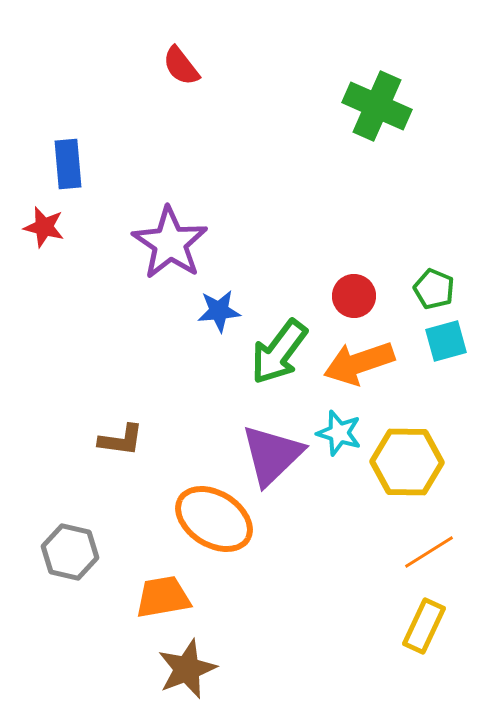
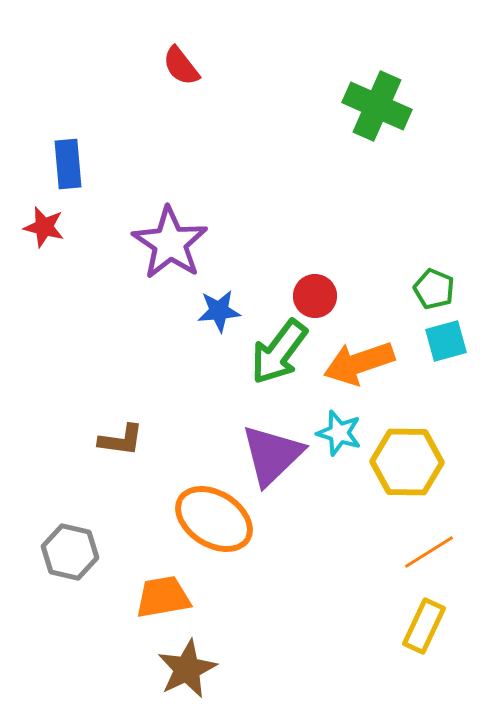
red circle: moved 39 px left
brown star: rotated 4 degrees counterclockwise
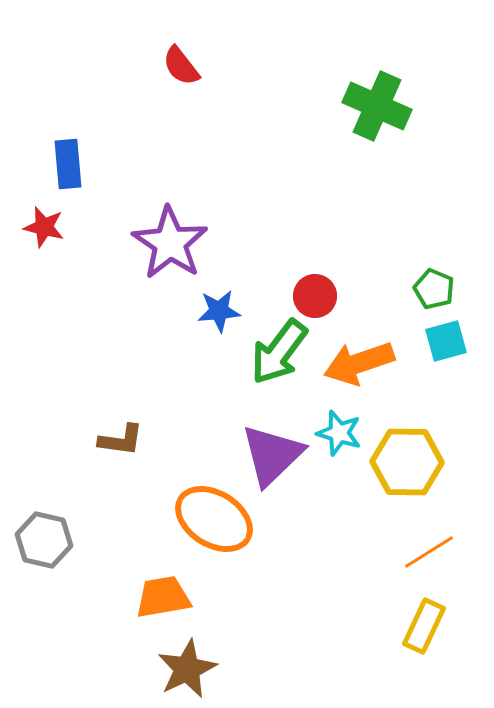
gray hexagon: moved 26 px left, 12 px up
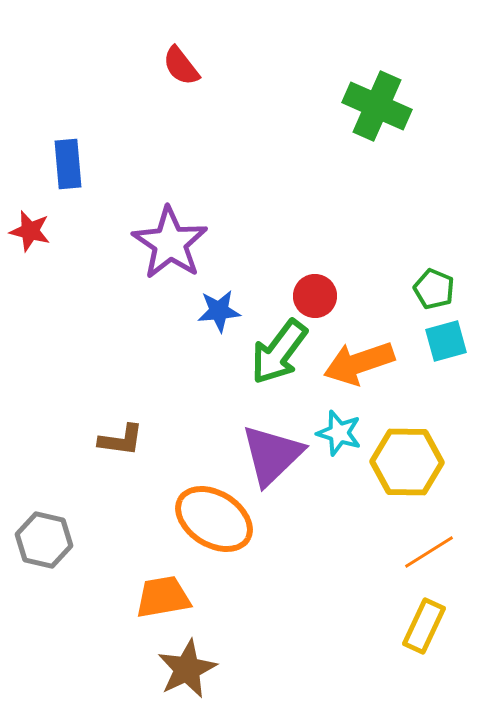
red star: moved 14 px left, 4 px down
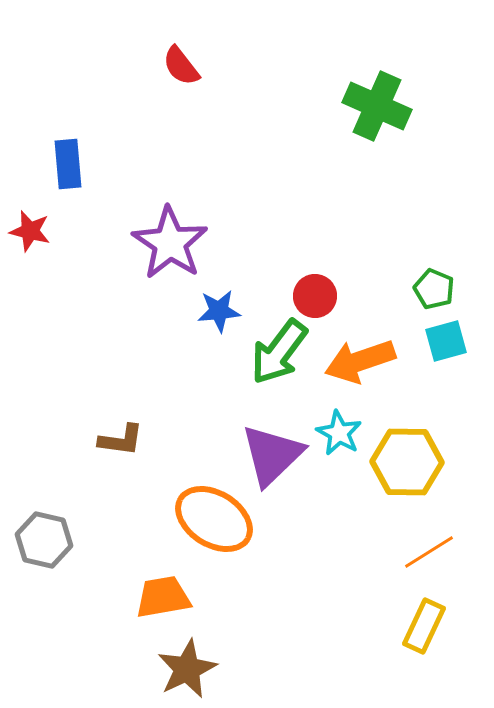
orange arrow: moved 1 px right, 2 px up
cyan star: rotated 12 degrees clockwise
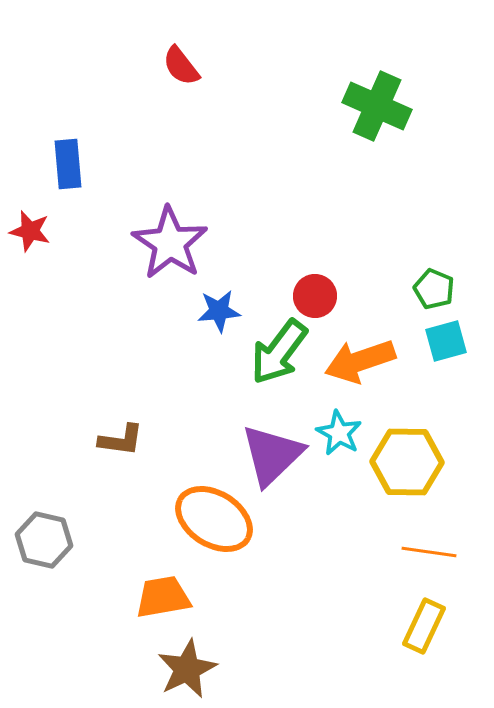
orange line: rotated 40 degrees clockwise
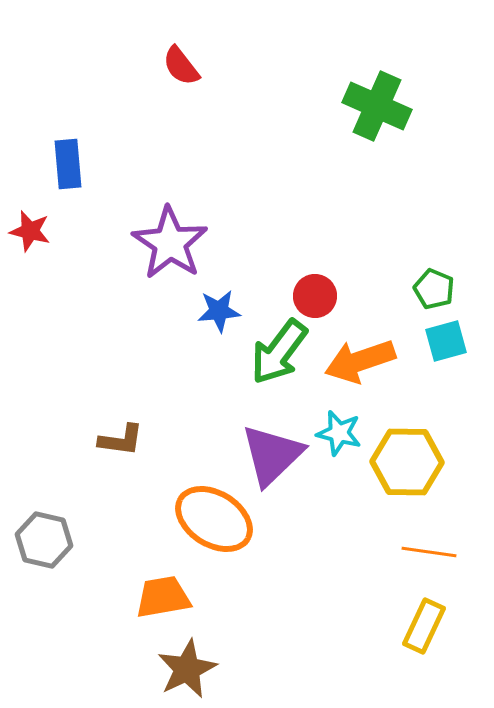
cyan star: rotated 15 degrees counterclockwise
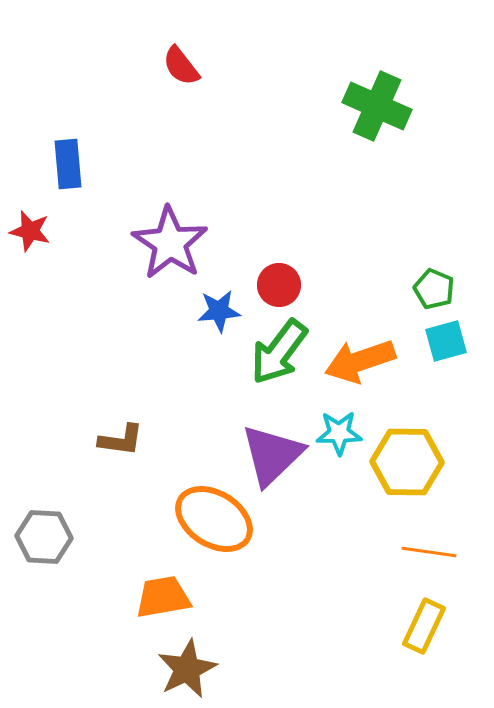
red circle: moved 36 px left, 11 px up
cyan star: rotated 15 degrees counterclockwise
gray hexagon: moved 3 px up; rotated 10 degrees counterclockwise
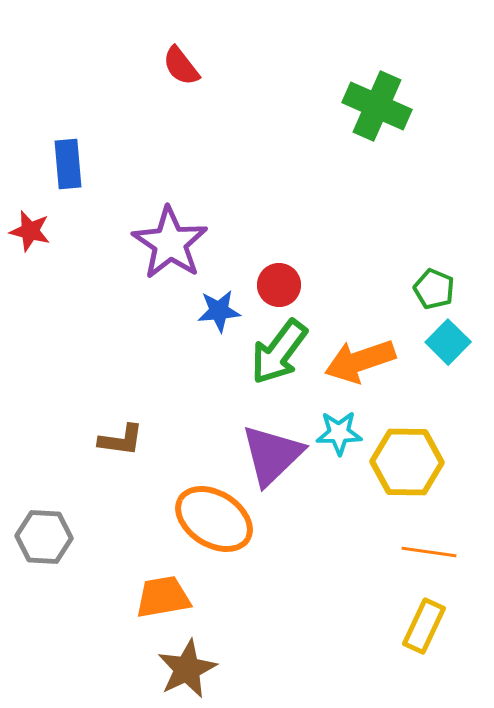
cyan square: moved 2 px right, 1 px down; rotated 30 degrees counterclockwise
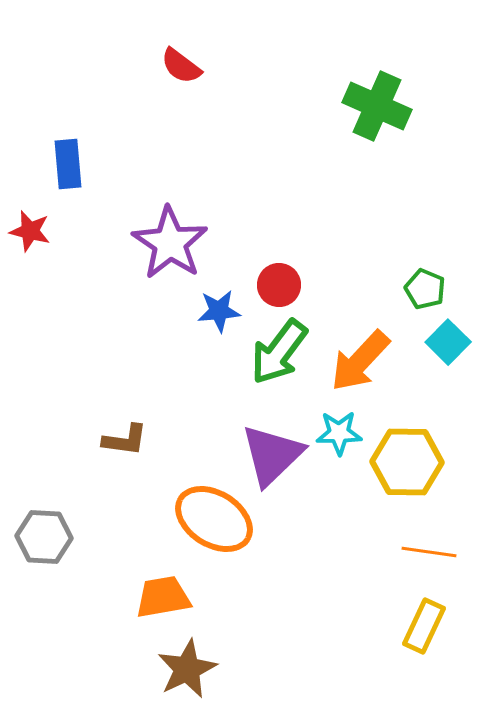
red semicircle: rotated 15 degrees counterclockwise
green pentagon: moved 9 px left
orange arrow: rotated 28 degrees counterclockwise
brown L-shape: moved 4 px right
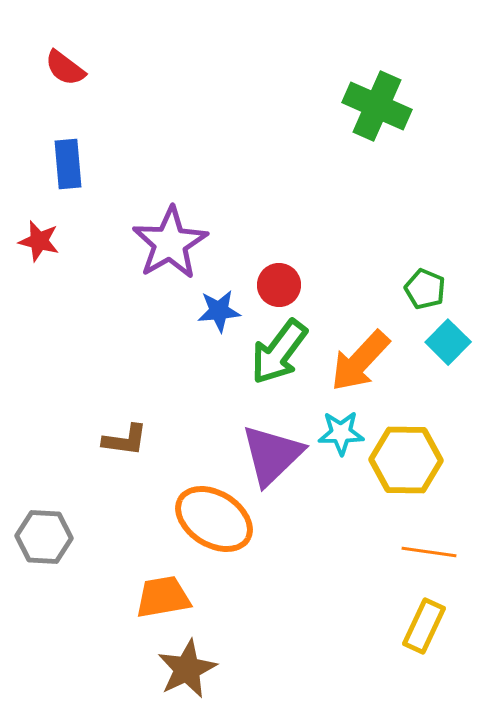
red semicircle: moved 116 px left, 2 px down
red star: moved 9 px right, 10 px down
purple star: rotated 8 degrees clockwise
cyan star: moved 2 px right
yellow hexagon: moved 1 px left, 2 px up
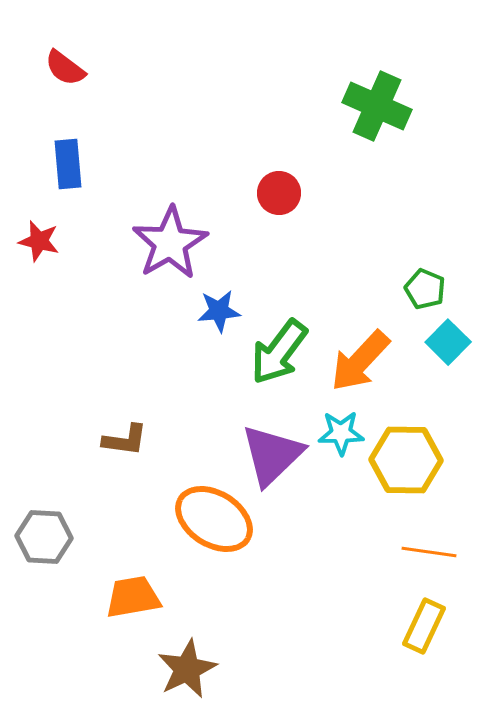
red circle: moved 92 px up
orange trapezoid: moved 30 px left
